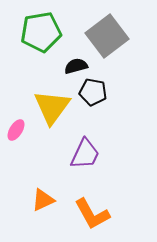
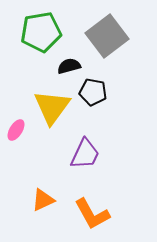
black semicircle: moved 7 px left
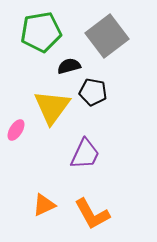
orange triangle: moved 1 px right, 5 px down
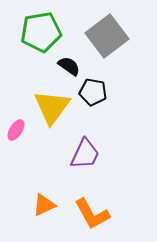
black semicircle: rotated 50 degrees clockwise
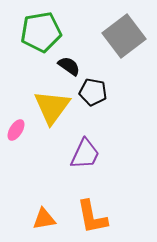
gray square: moved 17 px right
orange triangle: moved 14 px down; rotated 15 degrees clockwise
orange L-shape: moved 3 px down; rotated 18 degrees clockwise
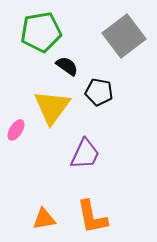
black semicircle: moved 2 px left
black pentagon: moved 6 px right
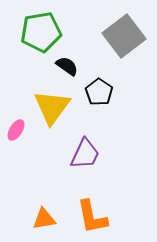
black pentagon: rotated 24 degrees clockwise
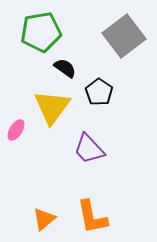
black semicircle: moved 2 px left, 2 px down
purple trapezoid: moved 4 px right, 5 px up; rotated 112 degrees clockwise
orange triangle: rotated 30 degrees counterclockwise
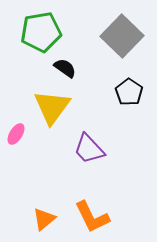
gray square: moved 2 px left; rotated 9 degrees counterclockwise
black pentagon: moved 30 px right
pink ellipse: moved 4 px down
orange L-shape: rotated 15 degrees counterclockwise
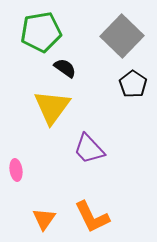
black pentagon: moved 4 px right, 8 px up
pink ellipse: moved 36 px down; rotated 40 degrees counterclockwise
orange triangle: rotated 15 degrees counterclockwise
